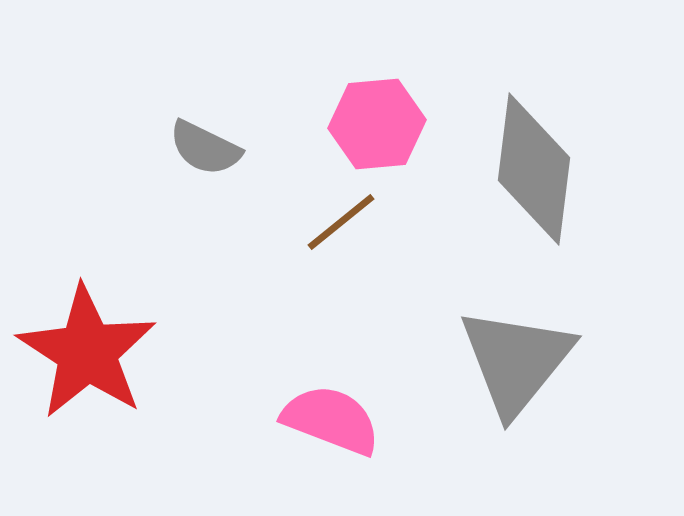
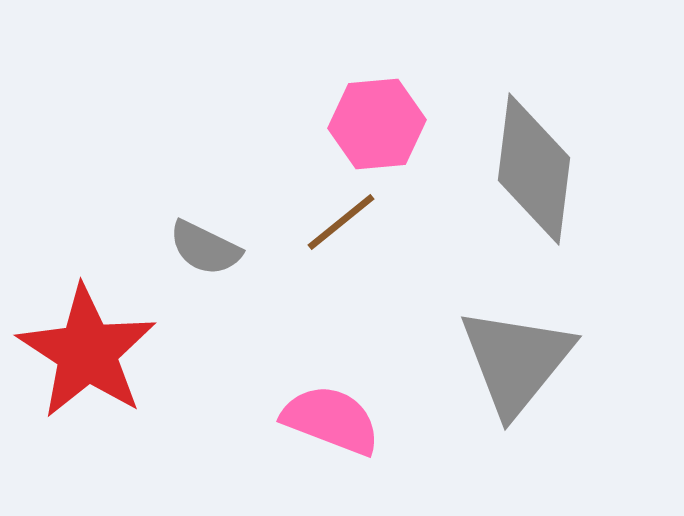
gray semicircle: moved 100 px down
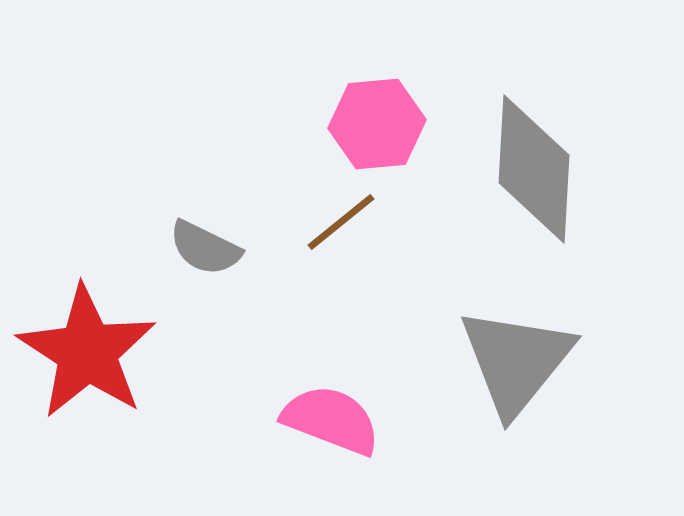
gray diamond: rotated 4 degrees counterclockwise
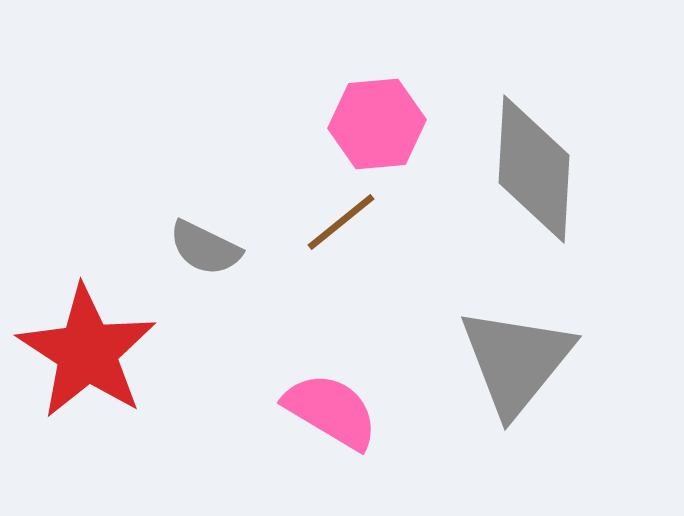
pink semicircle: moved 9 px up; rotated 10 degrees clockwise
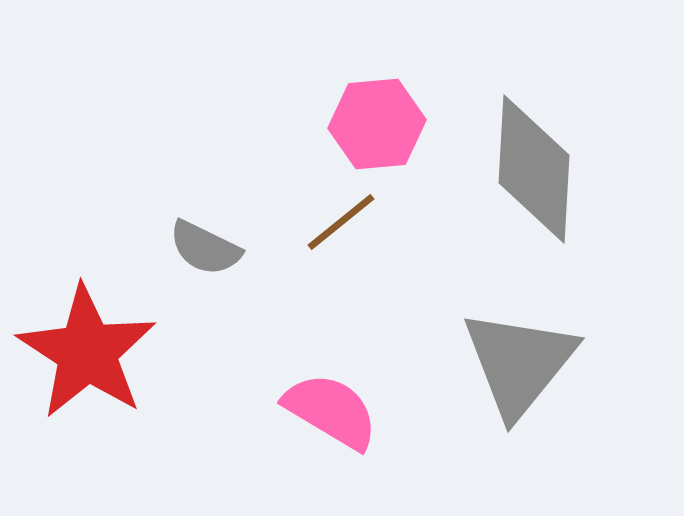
gray triangle: moved 3 px right, 2 px down
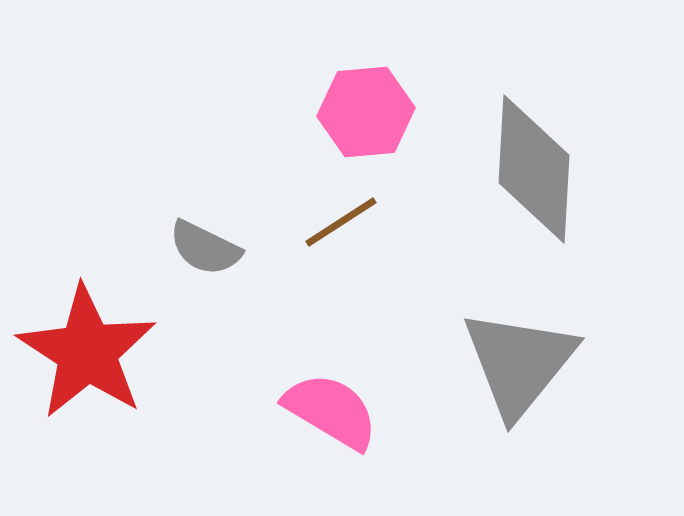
pink hexagon: moved 11 px left, 12 px up
brown line: rotated 6 degrees clockwise
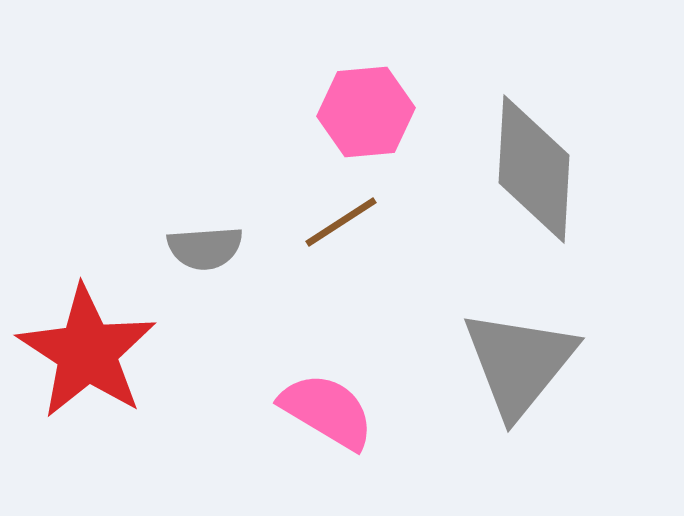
gray semicircle: rotated 30 degrees counterclockwise
pink semicircle: moved 4 px left
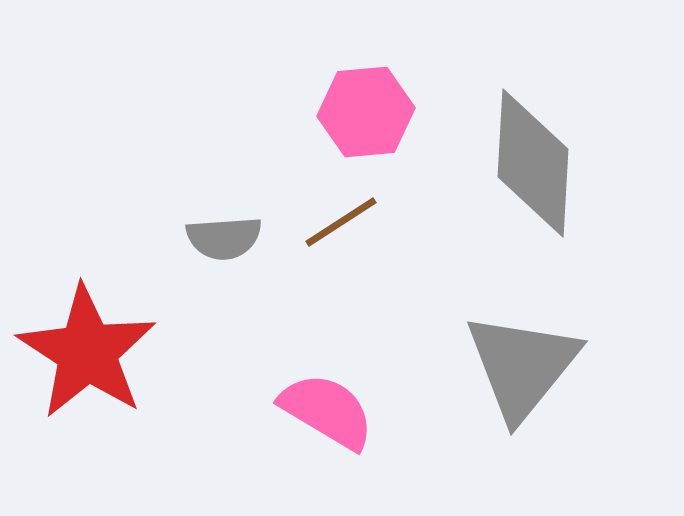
gray diamond: moved 1 px left, 6 px up
gray semicircle: moved 19 px right, 10 px up
gray triangle: moved 3 px right, 3 px down
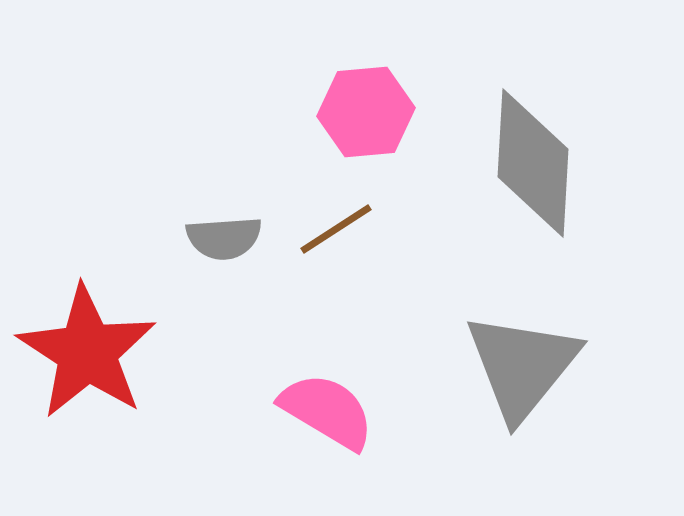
brown line: moved 5 px left, 7 px down
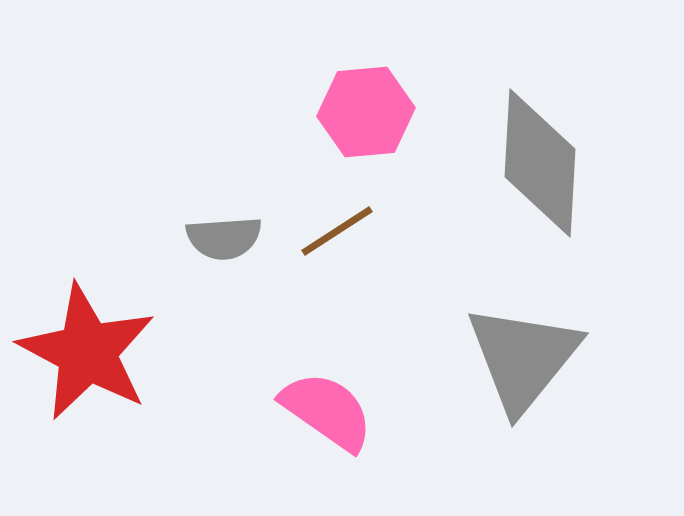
gray diamond: moved 7 px right
brown line: moved 1 px right, 2 px down
red star: rotated 5 degrees counterclockwise
gray triangle: moved 1 px right, 8 px up
pink semicircle: rotated 4 degrees clockwise
